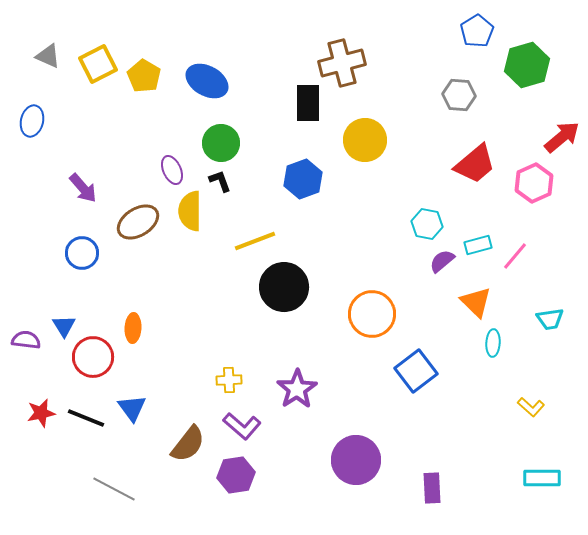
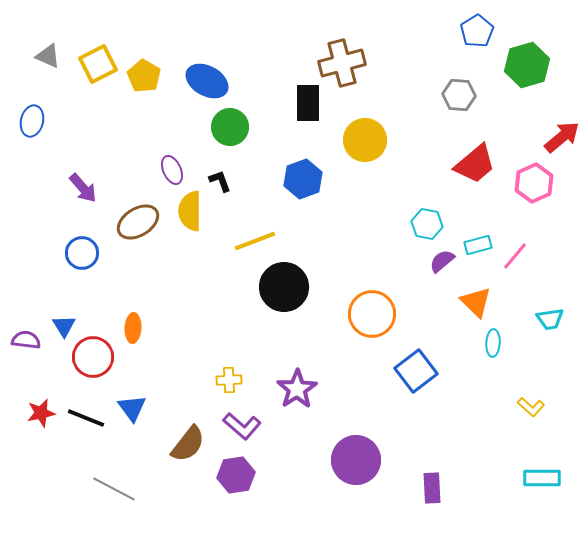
green circle at (221, 143): moved 9 px right, 16 px up
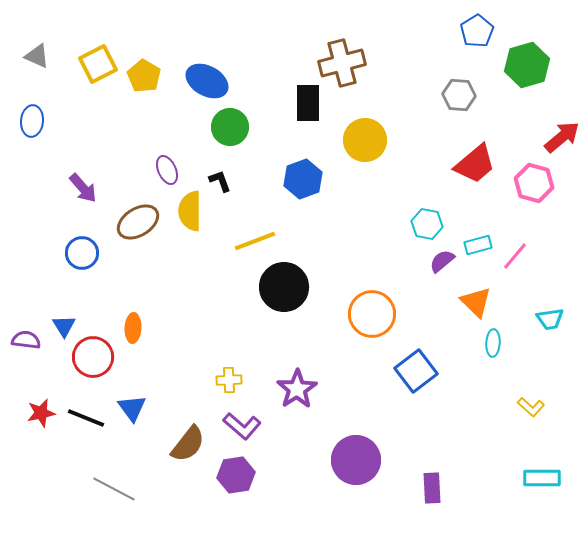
gray triangle at (48, 56): moved 11 px left
blue ellipse at (32, 121): rotated 8 degrees counterclockwise
purple ellipse at (172, 170): moved 5 px left
pink hexagon at (534, 183): rotated 21 degrees counterclockwise
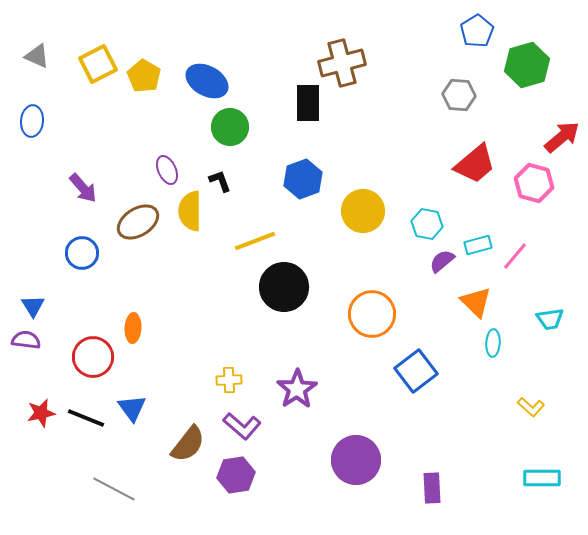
yellow circle at (365, 140): moved 2 px left, 71 px down
blue triangle at (64, 326): moved 31 px left, 20 px up
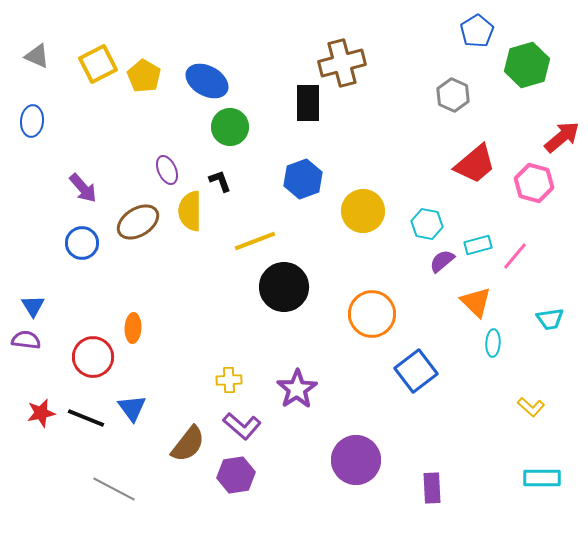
gray hexagon at (459, 95): moved 6 px left; rotated 20 degrees clockwise
blue circle at (82, 253): moved 10 px up
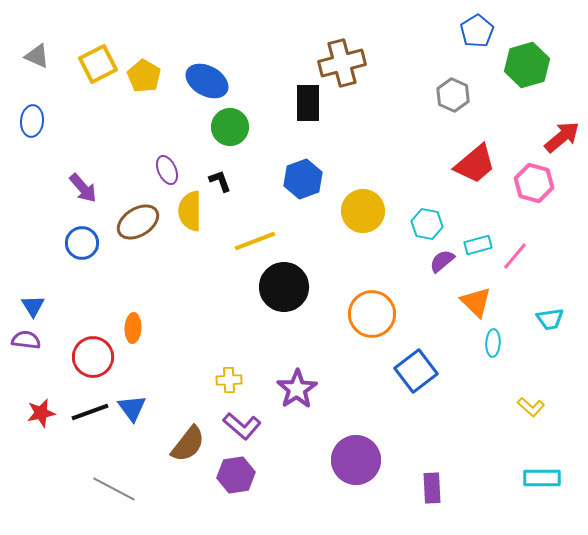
black line at (86, 418): moved 4 px right, 6 px up; rotated 42 degrees counterclockwise
